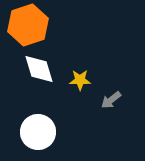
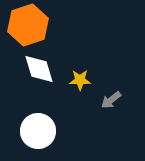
white circle: moved 1 px up
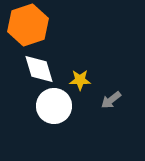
white circle: moved 16 px right, 25 px up
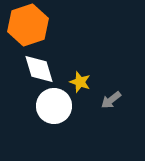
yellow star: moved 2 px down; rotated 20 degrees clockwise
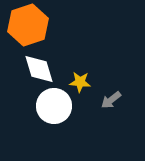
yellow star: rotated 15 degrees counterclockwise
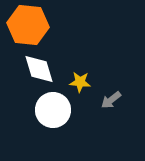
orange hexagon: rotated 24 degrees clockwise
white circle: moved 1 px left, 4 px down
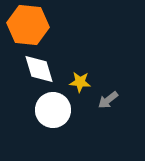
gray arrow: moved 3 px left
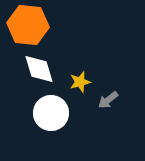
yellow star: rotated 20 degrees counterclockwise
white circle: moved 2 px left, 3 px down
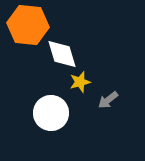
white diamond: moved 23 px right, 15 px up
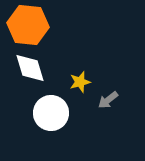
white diamond: moved 32 px left, 14 px down
